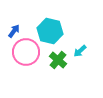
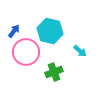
cyan arrow: rotated 96 degrees counterclockwise
green cross: moved 4 px left, 12 px down; rotated 30 degrees clockwise
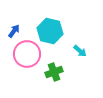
pink circle: moved 1 px right, 2 px down
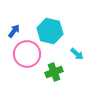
cyan arrow: moved 3 px left, 3 px down
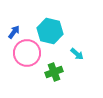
blue arrow: moved 1 px down
pink circle: moved 1 px up
